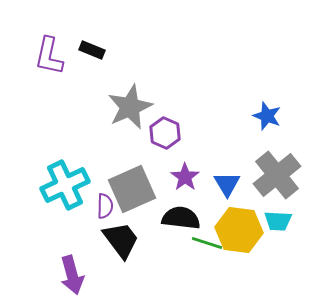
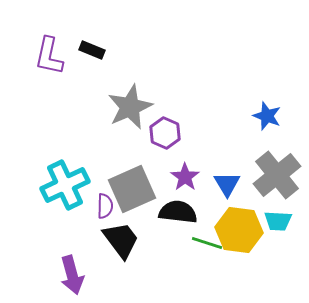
black semicircle: moved 3 px left, 6 px up
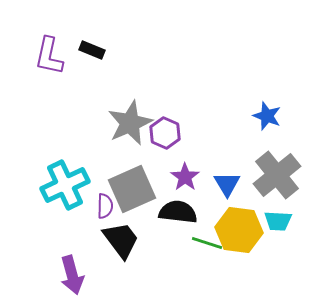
gray star: moved 16 px down
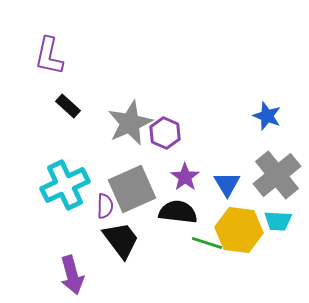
black rectangle: moved 24 px left, 56 px down; rotated 20 degrees clockwise
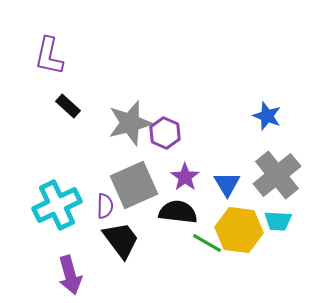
gray star: rotated 9 degrees clockwise
cyan cross: moved 8 px left, 20 px down
gray square: moved 2 px right, 4 px up
green line: rotated 12 degrees clockwise
purple arrow: moved 2 px left
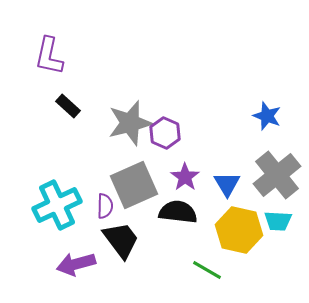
yellow hexagon: rotated 6 degrees clockwise
green line: moved 27 px down
purple arrow: moved 6 px right, 11 px up; rotated 90 degrees clockwise
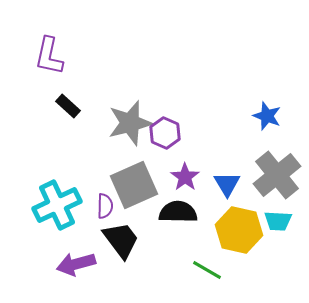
black semicircle: rotated 6 degrees counterclockwise
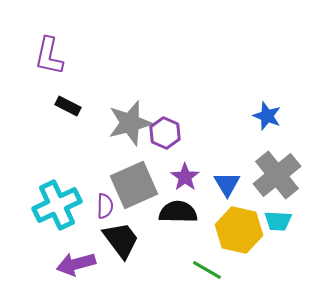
black rectangle: rotated 15 degrees counterclockwise
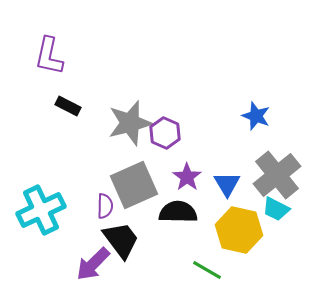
blue star: moved 11 px left
purple star: moved 2 px right
cyan cross: moved 16 px left, 5 px down
cyan trapezoid: moved 2 px left, 12 px up; rotated 24 degrees clockwise
purple arrow: moved 17 px right; rotated 30 degrees counterclockwise
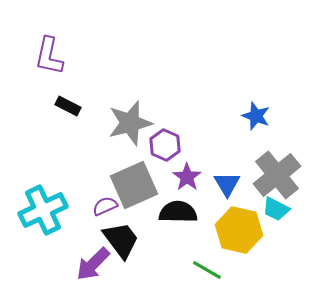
purple hexagon: moved 12 px down
purple semicircle: rotated 115 degrees counterclockwise
cyan cross: moved 2 px right
